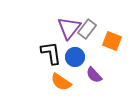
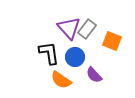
purple triangle: rotated 20 degrees counterclockwise
black L-shape: moved 2 px left
orange semicircle: moved 2 px up
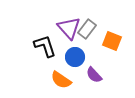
black L-shape: moved 4 px left, 7 px up; rotated 10 degrees counterclockwise
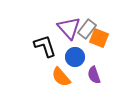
orange square: moved 13 px left, 3 px up
purple semicircle: rotated 24 degrees clockwise
orange semicircle: moved 3 px up; rotated 15 degrees clockwise
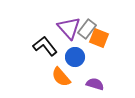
black L-shape: rotated 20 degrees counterclockwise
purple semicircle: moved 1 px right, 9 px down; rotated 126 degrees clockwise
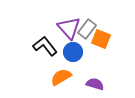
orange square: moved 2 px right, 1 px down
blue circle: moved 2 px left, 5 px up
orange semicircle: rotated 100 degrees clockwise
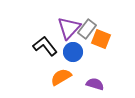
purple triangle: rotated 25 degrees clockwise
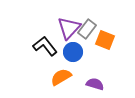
orange square: moved 4 px right, 1 px down
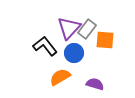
orange square: rotated 18 degrees counterclockwise
blue circle: moved 1 px right, 1 px down
orange semicircle: moved 1 px left
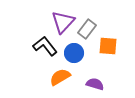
purple triangle: moved 6 px left, 6 px up
orange square: moved 3 px right, 6 px down
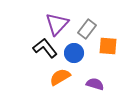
purple triangle: moved 6 px left, 2 px down
black L-shape: moved 2 px down
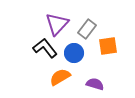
orange square: rotated 12 degrees counterclockwise
